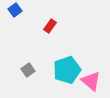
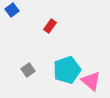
blue square: moved 3 px left
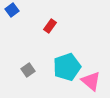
cyan pentagon: moved 3 px up
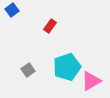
pink triangle: rotated 50 degrees clockwise
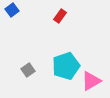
red rectangle: moved 10 px right, 10 px up
cyan pentagon: moved 1 px left, 1 px up
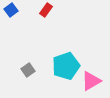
blue square: moved 1 px left
red rectangle: moved 14 px left, 6 px up
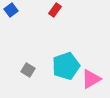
red rectangle: moved 9 px right
gray square: rotated 24 degrees counterclockwise
pink triangle: moved 2 px up
